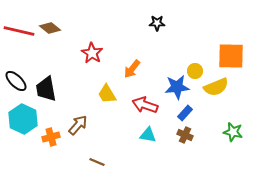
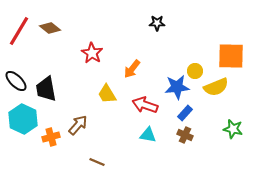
red line: rotated 72 degrees counterclockwise
green star: moved 3 px up
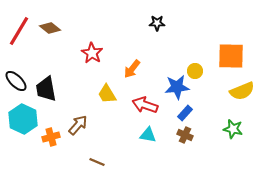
yellow semicircle: moved 26 px right, 4 px down
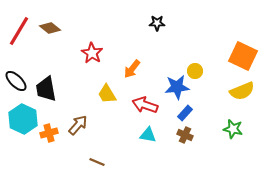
orange square: moved 12 px right; rotated 24 degrees clockwise
orange cross: moved 2 px left, 4 px up
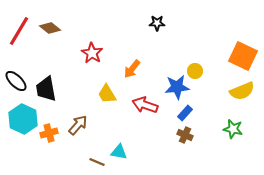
cyan triangle: moved 29 px left, 17 px down
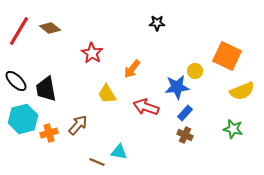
orange square: moved 16 px left
red arrow: moved 1 px right, 2 px down
cyan hexagon: rotated 20 degrees clockwise
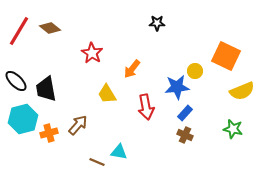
orange square: moved 1 px left
red arrow: rotated 120 degrees counterclockwise
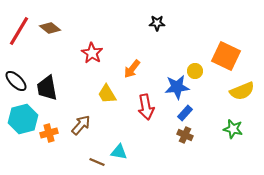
black trapezoid: moved 1 px right, 1 px up
brown arrow: moved 3 px right
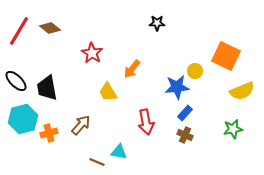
yellow trapezoid: moved 1 px right, 2 px up
red arrow: moved 15 px down
green star: rotated 24 degrees counterclockwise
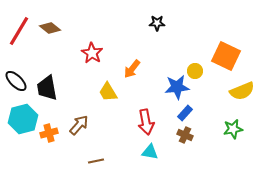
brown arrow: moved 2 px left
cyan triangle: moved 31 px right
brown line: moved 1 px left, 1 px up; rotated 35 degrees counterclockwise
